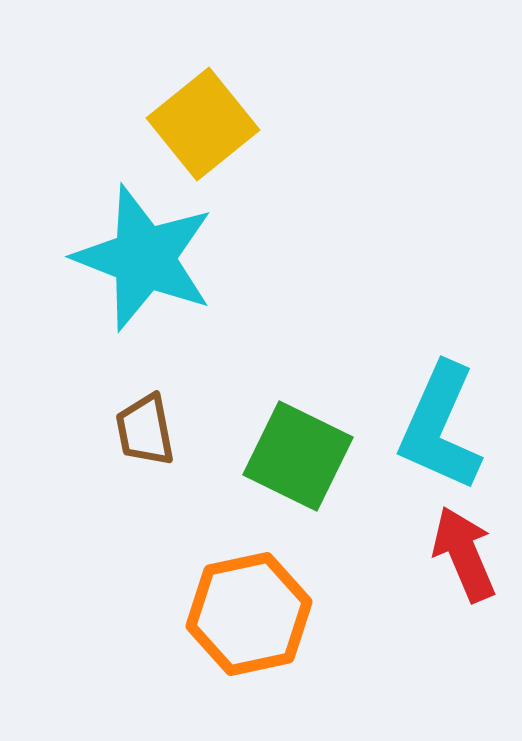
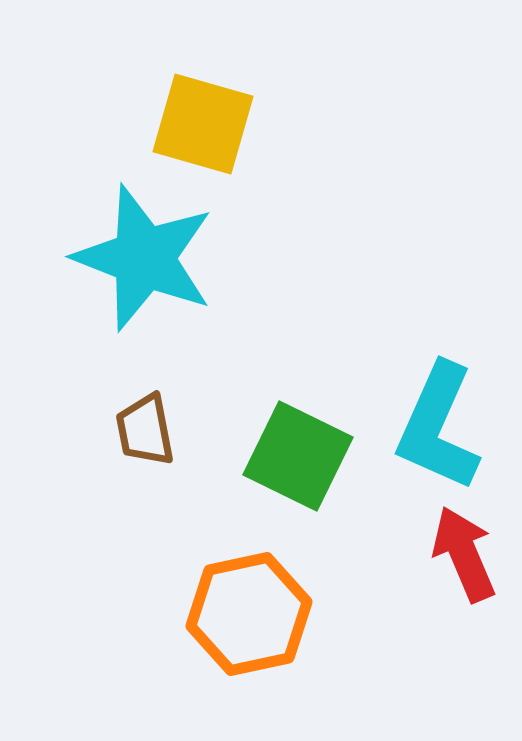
yellow square: rotated 35 degrees counterclockwise
cyan L-shape: moved 2 px left
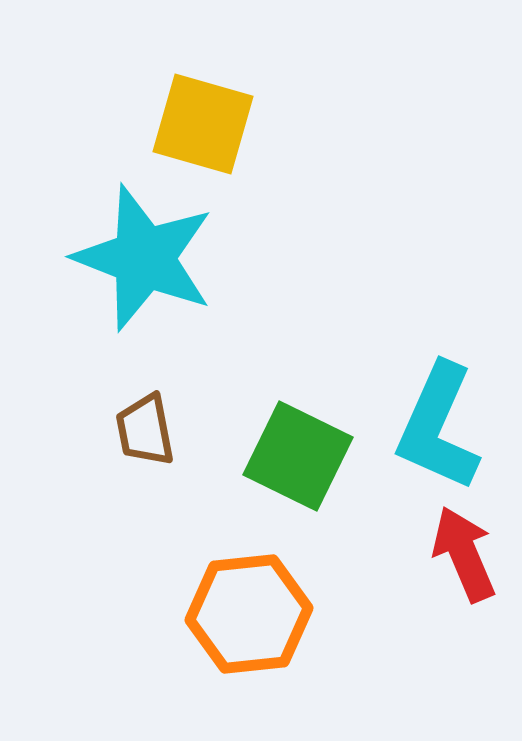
orange hexagon: rotated 6 degrees clockwise
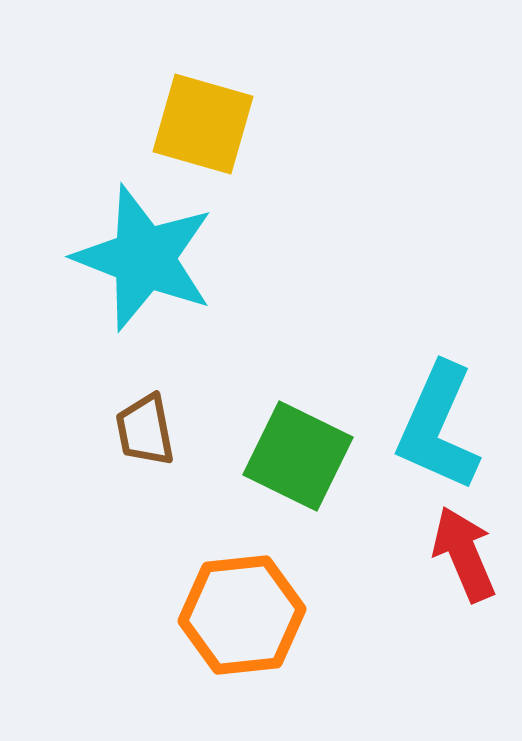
orange hexagon: moved 7 px left, 1 px down
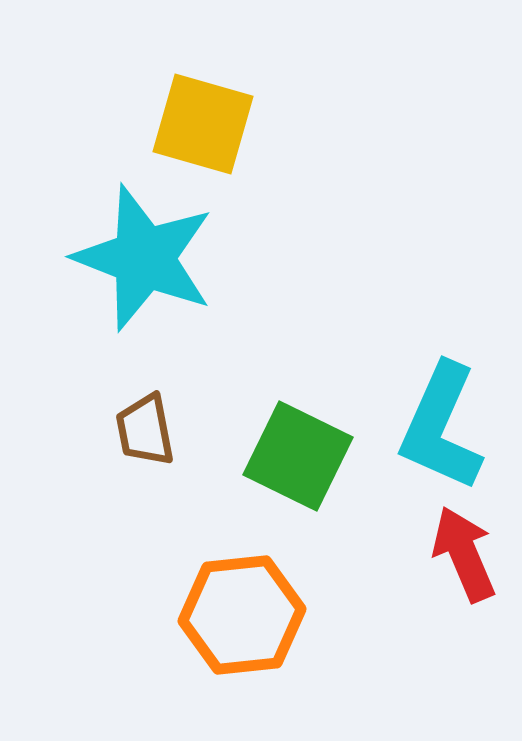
cyan L-shape: moved 3 px right
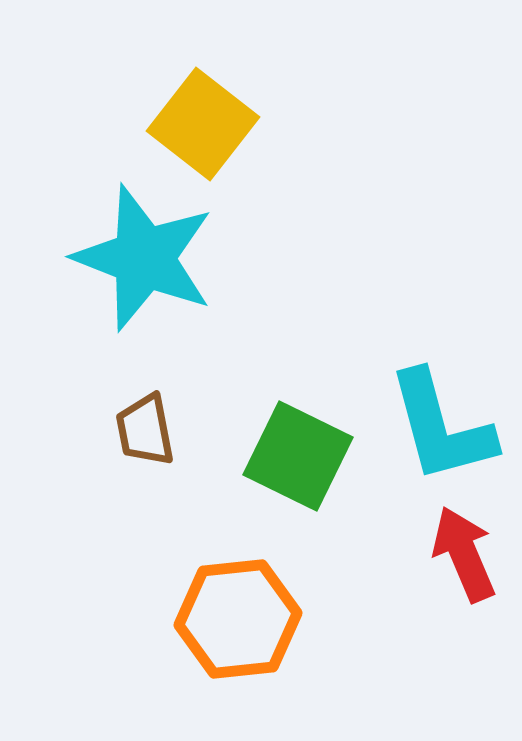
yellow square: rotated 22 degrees clockwise
cyan L-shape: rotated 39 degrees counterclockwise
orange hexagon: moved 4 px left, 4 px down
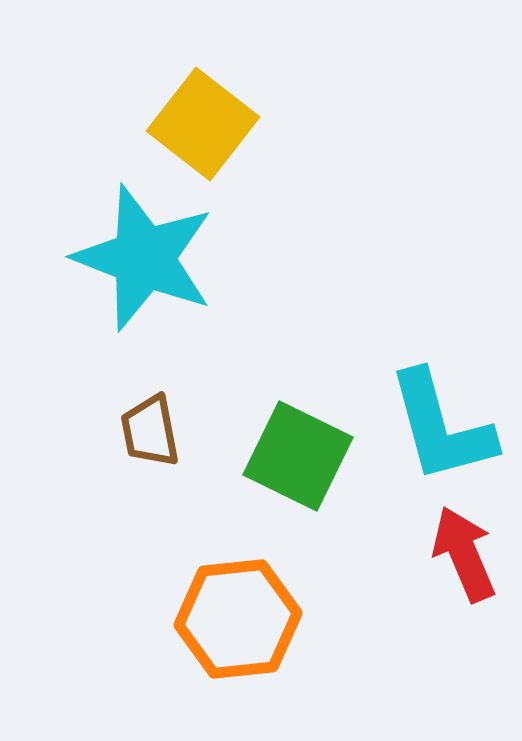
brown trapezoid: moved 5 px right, 1 px down
